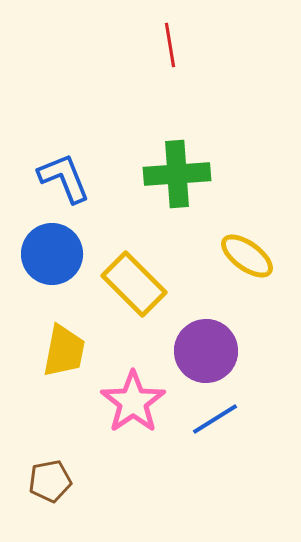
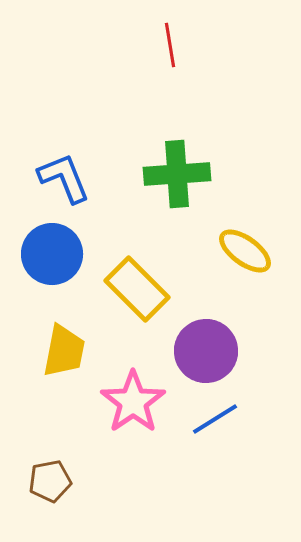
yellow ellipse: moved 2 px left, 5 px up
yellow rectangle: moved 3 px right, 5 px down
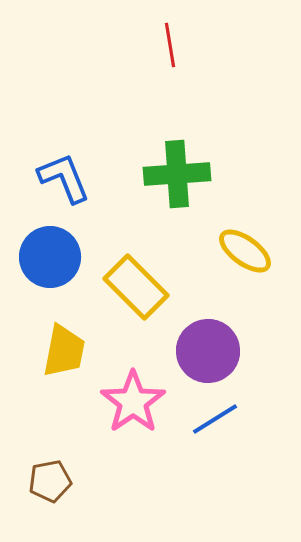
blue circle: moved 2 px left, 3 px down
yellow rectangle: moved 1 px left, 2 px up
purple circle: moved 2 px right
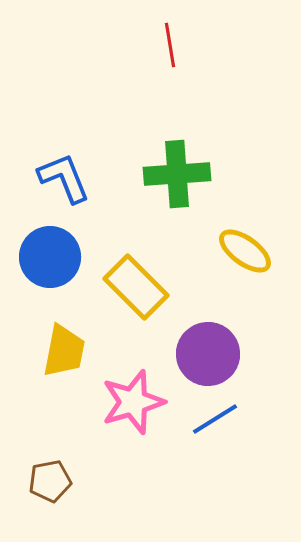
purple circle: moved 3 px down
pink star: rotated 18 degrees clockwise
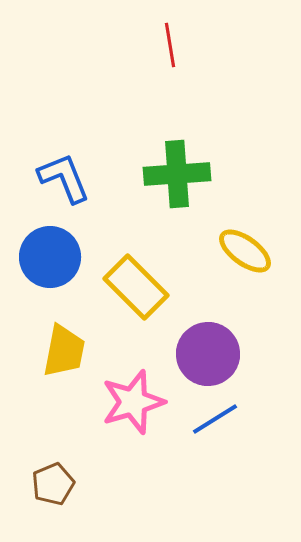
brown pentagon: moved 3 px right, 3 px down; rotated 12 degrees counterclockwise
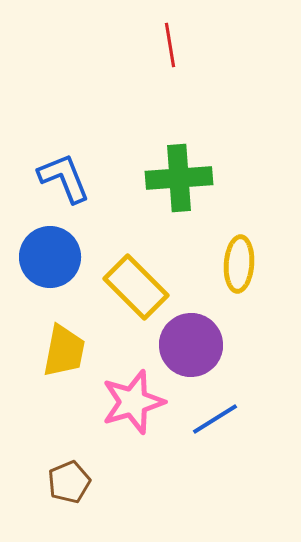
green cross: moved 2 px right, 4 px down
yellow ellipse: moved 6 px left, 13 px down; rotated 58 degrees clockwise
purple circle: moved 17 px left, 9 px up
brown pentagon: moved 16 px right, 2 px up
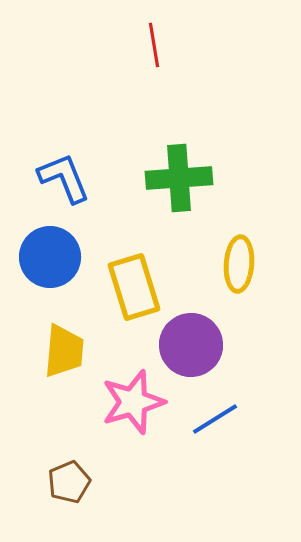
red line: moved 16 px left
yellow rectangle: moved 2 px left; rotated 28 degrees clockwise
yellow trapezoid: rotated 6 degrees counterclockwise
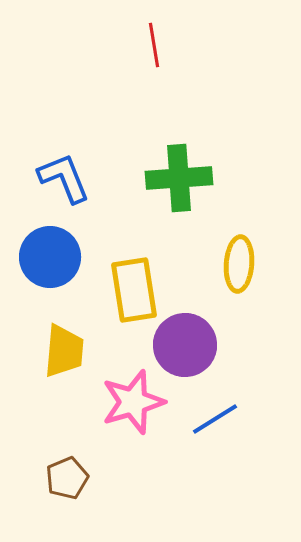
yellow rectangle: moved 3 px down; rotated 8 degrees clockwise
purple circle: moved 6 px left
brown pentagon: moved 2 px left, 4 px up
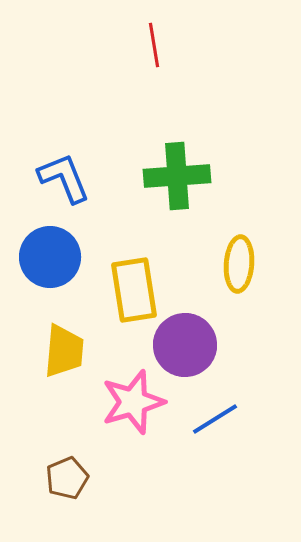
green cross: moved 2 px left, 2 px up
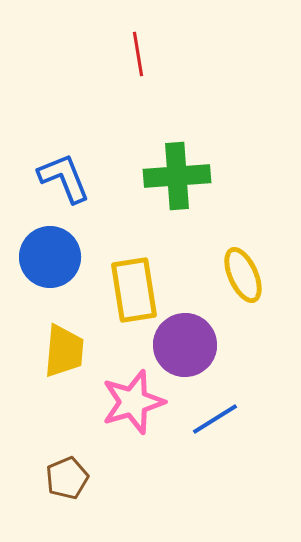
red line: moved 16 px left, 9 px down
yellow ellipse: moved 4 px right, 11 px down; rotated 28 degrees counterclockwise
